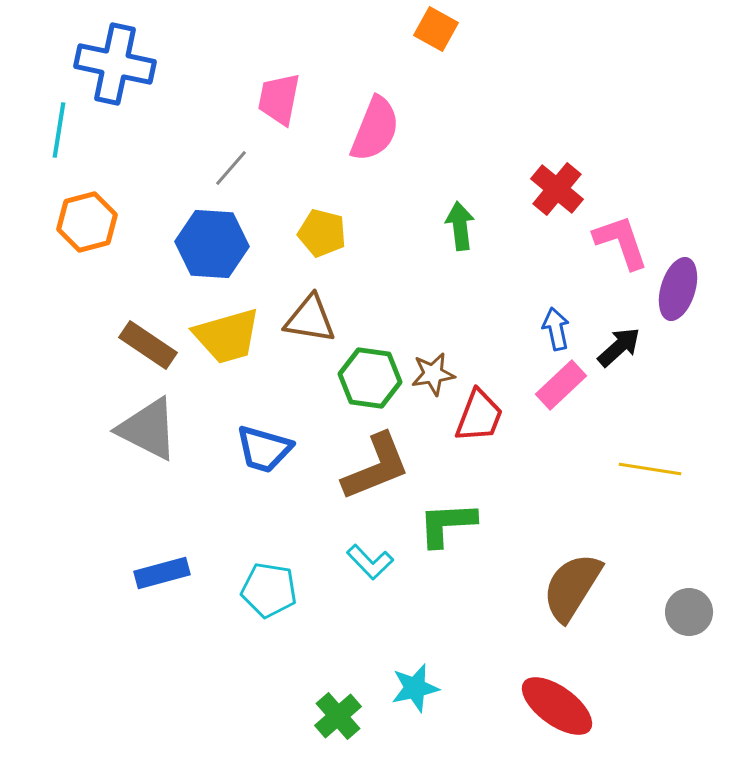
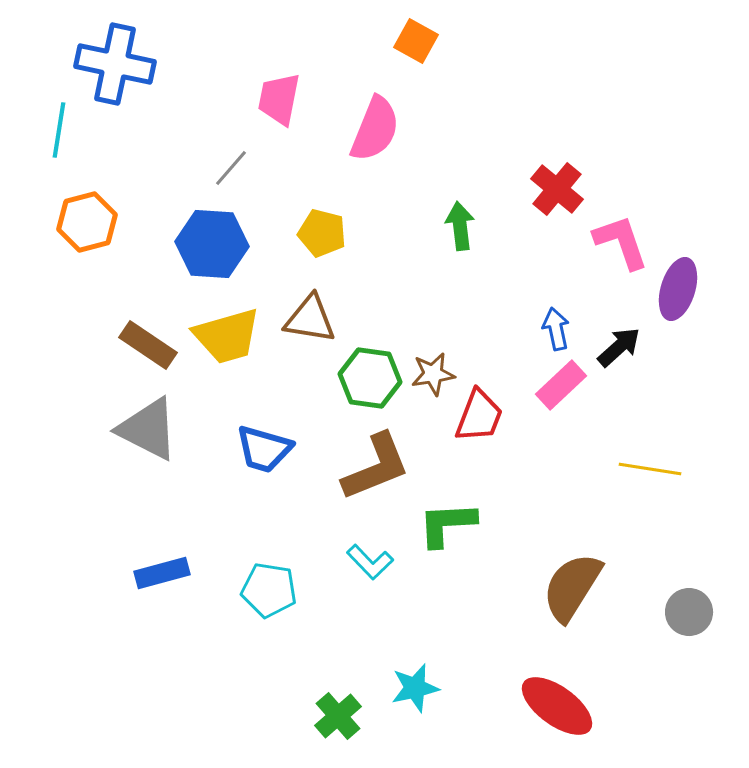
orange square: moved 20 px left, 12 px down
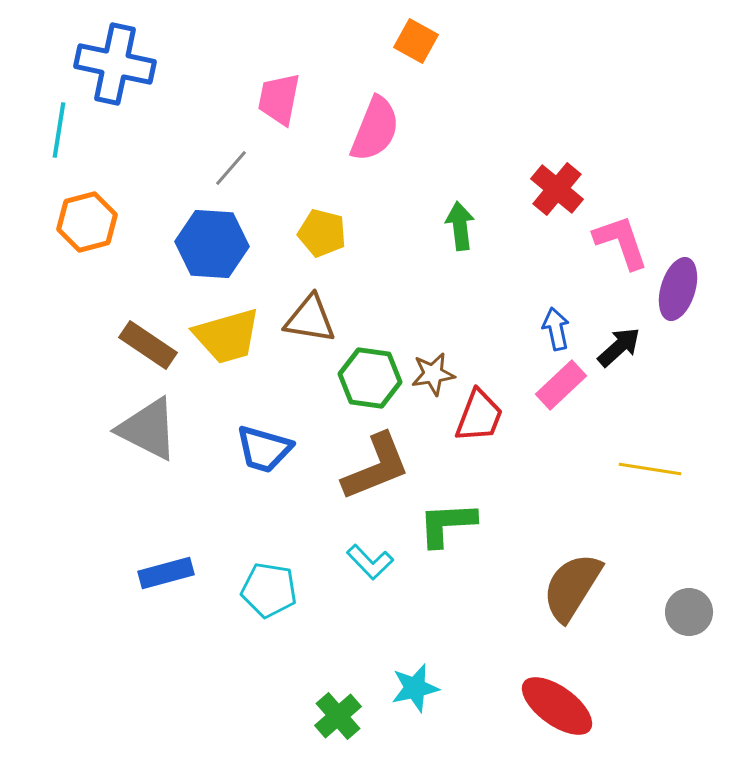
blue rectangle: moved 4 px right
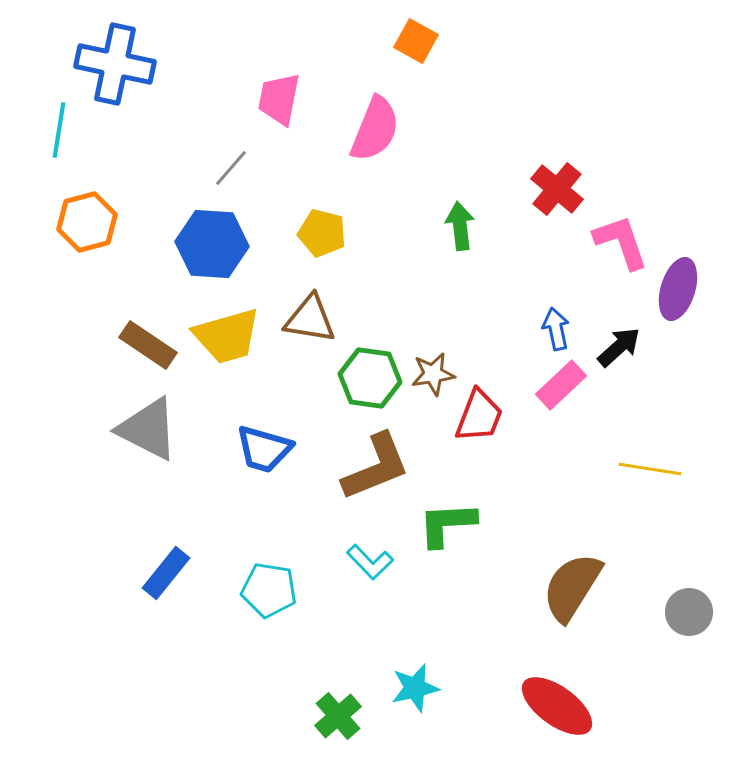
blue rectangle: rotated 36 degrees counterclockwise
